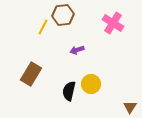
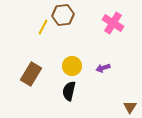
purple arrow: moved 26 px right, 18 px down
yellow circle: moved 19 px left, 18 px up
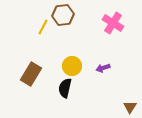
black semicircle: moved 4 px left, 3 px up
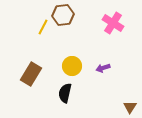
black semicircle: moved 5 px down
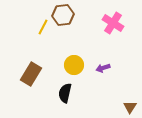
yellow circle: moved 2 px right, 1 px up
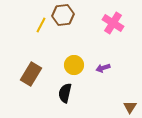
yellow line: moved 2 px left, 2 px up
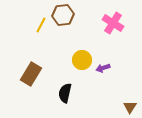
yellow circle: moved 8 px right, 5 px up
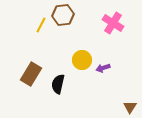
black semicircle: moved 7 px left, 9 px up
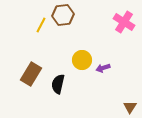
pink cross: moved 11 px right, 1 px up
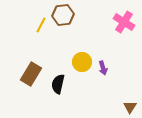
yellow circle: moved 2 px down
purple arrow: rotated 88 degrees counterclockwise
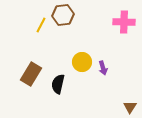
pink cross: rotated 30 degrees counterclockwise
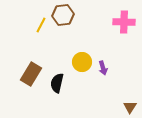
black semicircle: moved 1 px left, 1 px up
